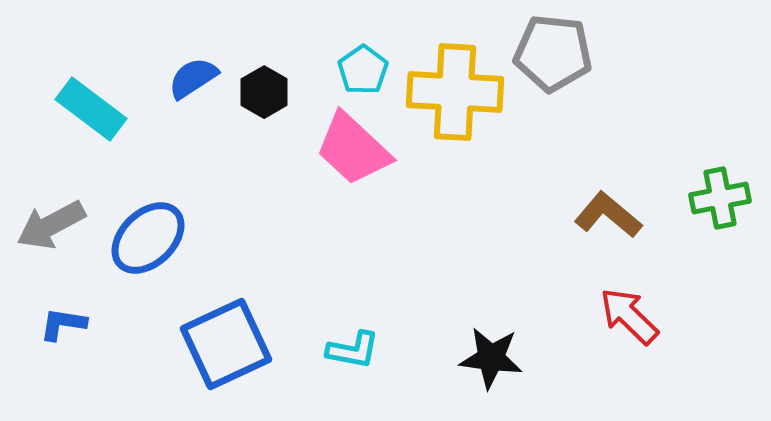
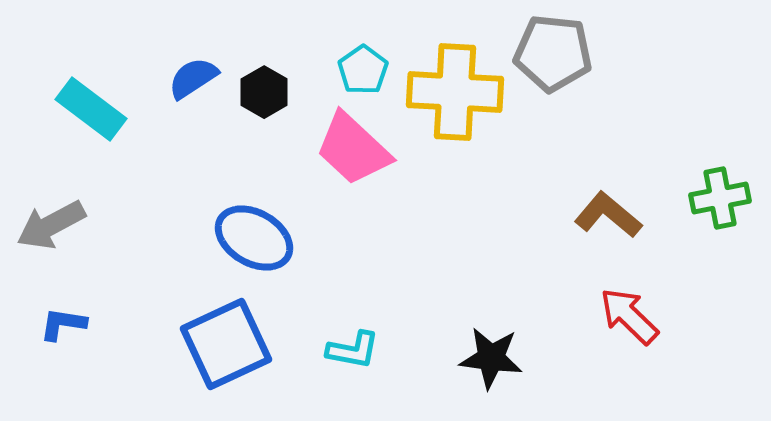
blue ellipse: moved 106 px right; rotated 74 degrees clockwise
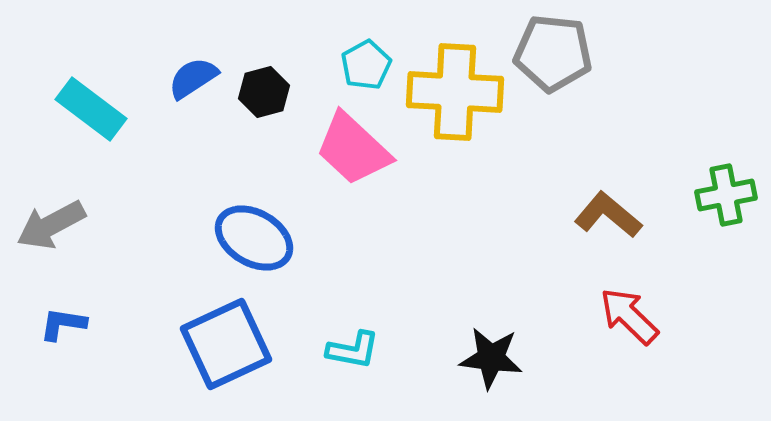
cyan pentagon: moved 3 px right, 5 px up; rotated 6 degrees clockwise
black hexagon: rotated 15 degrees clockwise
green cross: moved 6 px right, 3 px up
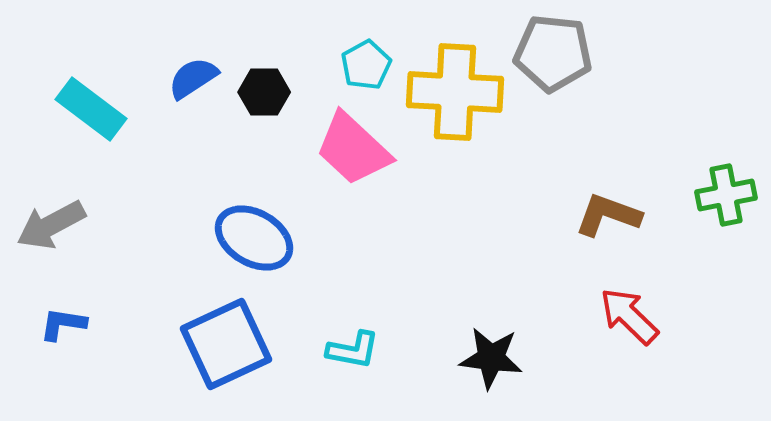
black hexagon: rotated 15 degrees clockwise
brown L-shape: rotated 20 degrees counterclockwise
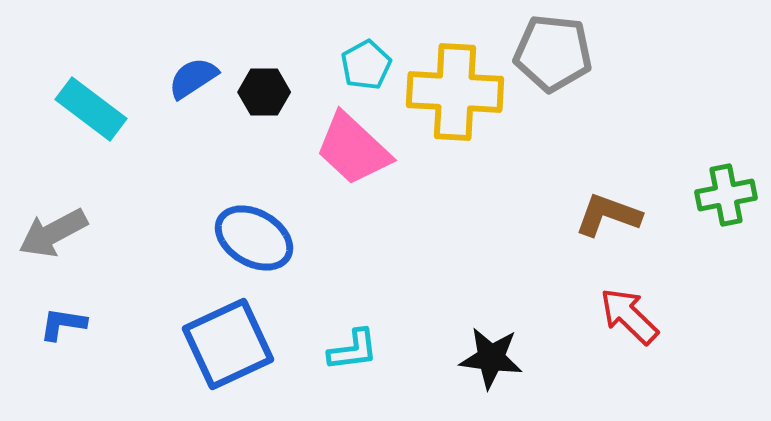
gray arrow: moved 2 px right, 8 px down
blue square: moved 2 px right
cyan L-shape: rotated 18 degrees counterclockwise
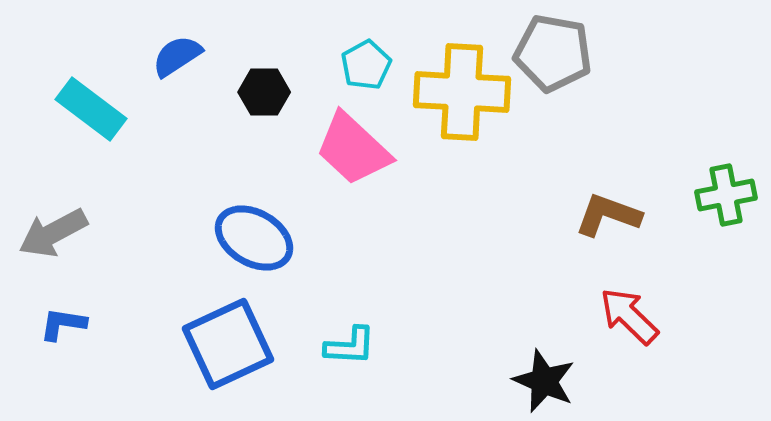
gray pentagon: rotated 4 degrees clockwise
blue semicircle: moved 16 px left, 22 px up
yellow cross: moved 7 px right
cyan L-shape: moved 3 px left, 4 px up; rotated 10 degrees clockwise
black star: moved 53 px right, 23 px down; rotated 16 degrees clockwise
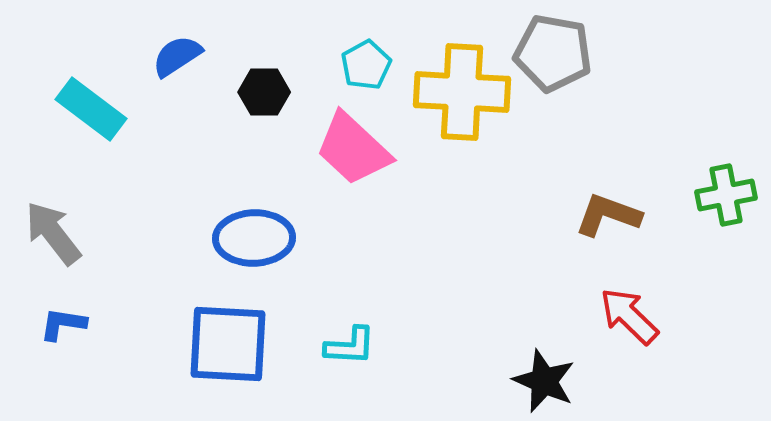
gray arrow: rotated 80 degrees clockwise
blue ellipse: rotated 32 degrees counterclockwise
blue square: rotated 28 degrees clockwise
